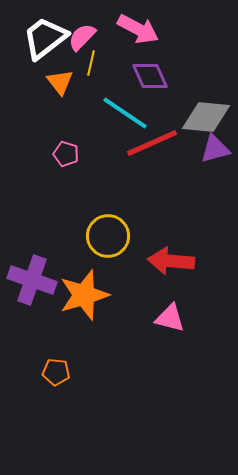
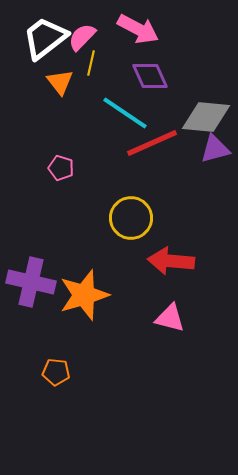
pink pentagon: moved 5 px left, 14 px down
yellow circle: moved 23 px right, 18 px up
purple cross: moved 1 px left, 2 px down; rotated 6 degrees counterclockwise
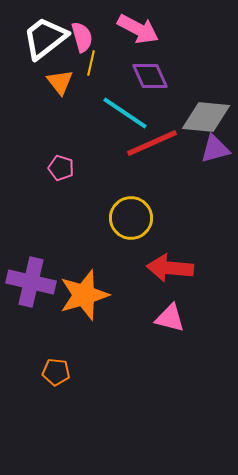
pink semicircle: rotated 120 degrees clockwise
red arrow: moved 1 px left, 7 px down
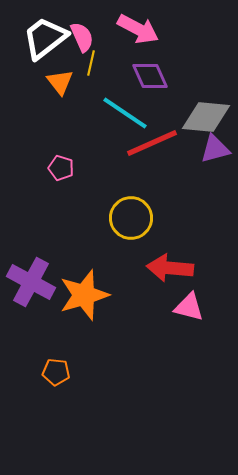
pink semicircle: rotated 8 degrees counterclockwise
purple cross: rotated 15 degrees clockwise
pink triangle: moved 19 px right, 11 px up
